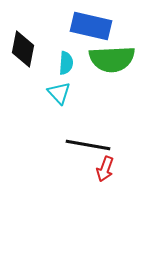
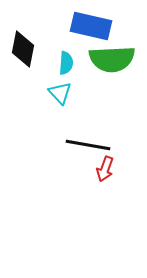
cyan triangle: moved 1 px right
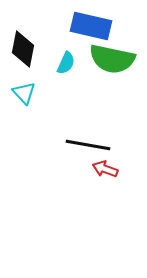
green semicircle: rotated 15 degrees clockwise
cyan semicircle: rotated 20 degrees clockwise
cyan triangle: moved 36 px left
red arrow: rotated 90 degrees clockwise
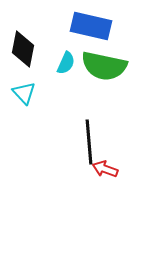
green semicircle: moved 8 px left, 7 px down
black line: moved 1 px right, 3 px up; rotated 75 degrees clockwise
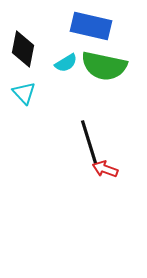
cyan semicircle: rotated 35 degrees clockwise
black line: rotated 12 degrees counterclockwise
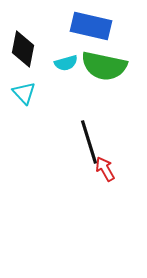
cyan semicircle: rotated 15 degrees clockwise
red arrow: rotated 40 degrees clockwise
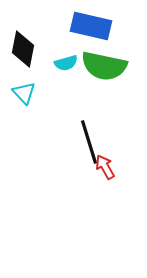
red arrow: moved 2 px up
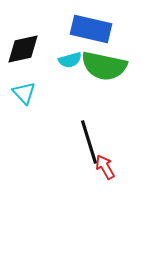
blue rectangle: moved 3 px down
black diamond: rotated 66 degrees clockwise
cyan semicircle: moved 4 px right, 3 px up
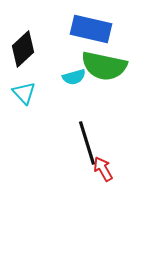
black diamond: rotated 30 degrees counterclockwise
cyan semicircle: moved 4 px right, 17 px down
black line: moved 2 px left, 1 px down
red arrow: moved 2 px left, 2 px down
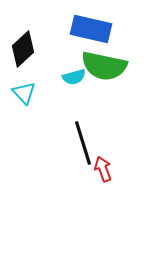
black line: moved 4 px left
red arrow: rotated 10 degrees clockwise
